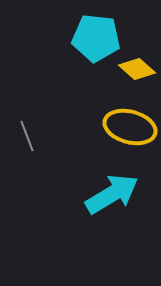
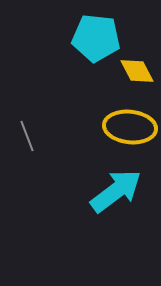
yellow diamond: moved 2 px down; rotated 21 degrees clockwise
yellow ellipse: rotated 9 degrees counterclockwise
cyan arrow: moved 4 px right, 3 px up; rotated 6 degrees counterclockwise
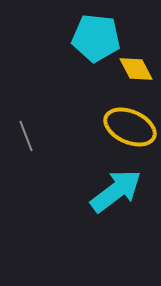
yellow diamond: moved 1 px left, 2 px up
yellow ellipse: rotated 18 degrees clockwise
gray line: moved 1 px left
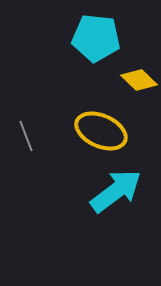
yellow diamond: moved 3 px right, 11 px down; rotated 18 degrees counterclockwise
yellow ellipse: moved 29 px left, 4 px down
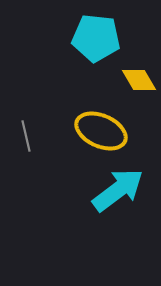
yellow diamond: rotated 15 degrees clockwise
gray line: rotated 8 degrees clockwise
cyan arrow: moved 2 px right, 1 px up
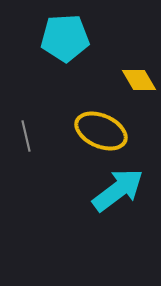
cyan pentagon: moved 31 px left; rotated 9 degrees counterclockwise
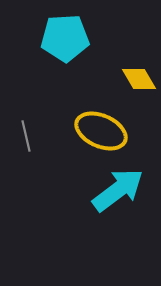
yellow diamond: moved 1 px up
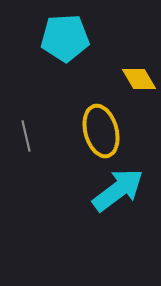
yellow ellipse: rotated 51 degrees clockwise
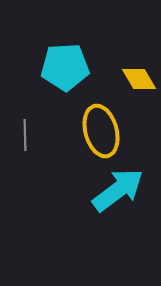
cyan pentagon: moved 29 px down
gray line: moved 1 px left, 1 px up; rotated 12 degrees clockwise
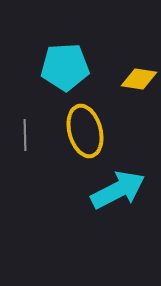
yellow diamond: rotated 51 degrees counterclockwise
yellow ellipse: moved 16 px left
cyan arrow: rotated 10 degrees clockwise
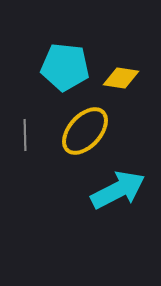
cyan pentagon: rotated 9 degrees clockwise
yellow diamond: moved 18 px left, 1 px up
yellow ellipse: rotated 57 degrees clockwise
